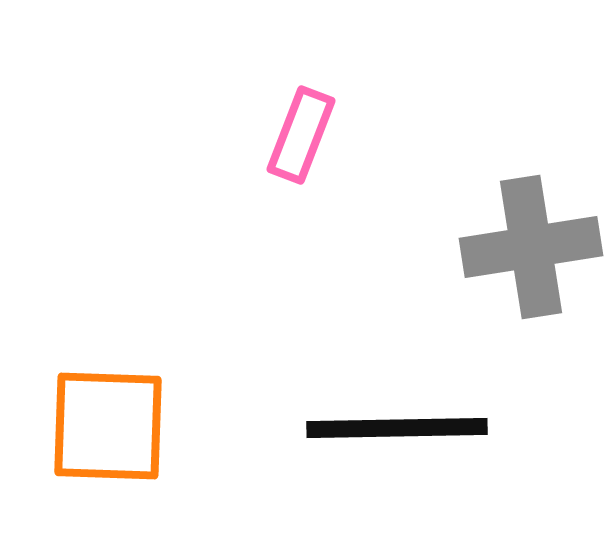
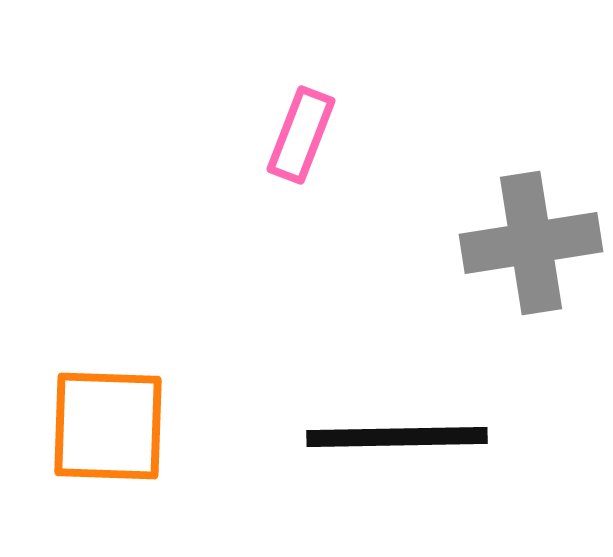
gray cross: moved 4 px up
black line: moved 9 px down
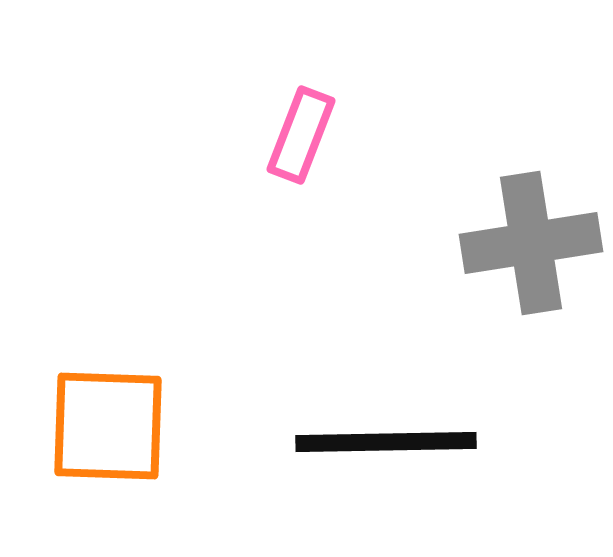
black line: moved 11 px left, 5 px down
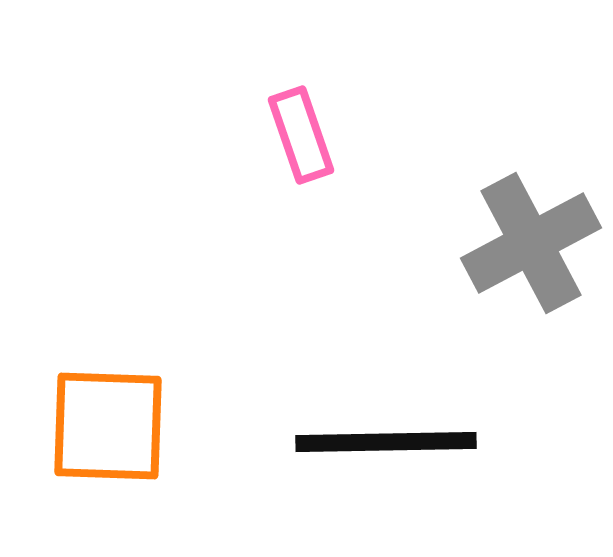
pink rectangle: rotated 40 degrees counterclockwise
gray cross: rotated 19 degrees counterclockwise
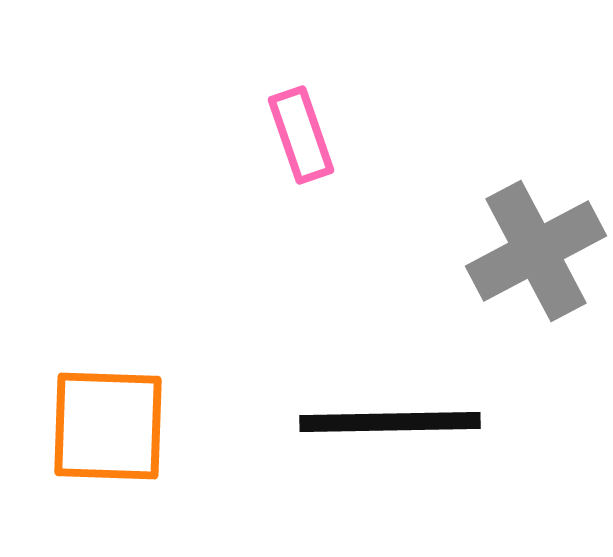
gray cross: moved 5 px right, 8 px down
black line: moved 4 px right, 20 px up
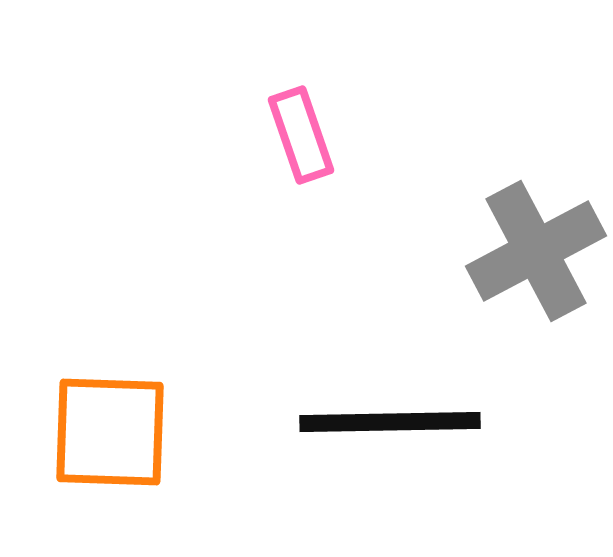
orange square: moved 2 px right, 6 px down
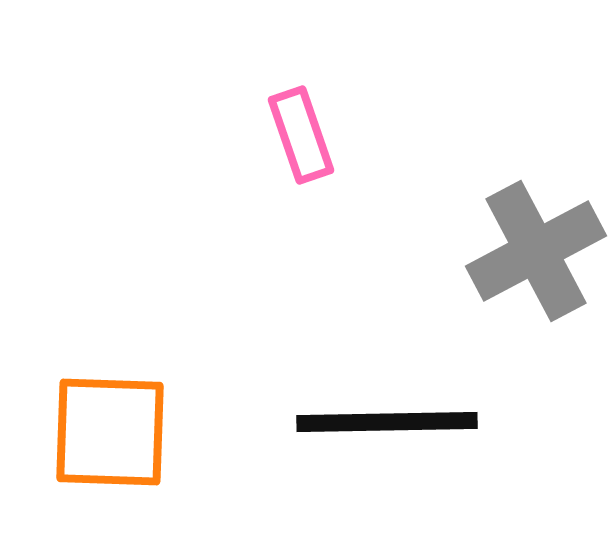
black line: moved 3 px left
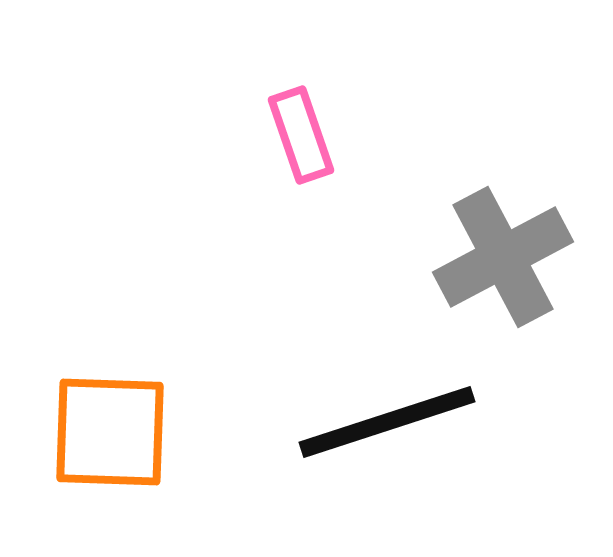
gray cross: moved 33 px left, 6 px down
black line: rotated 17 degrees counterclockwise
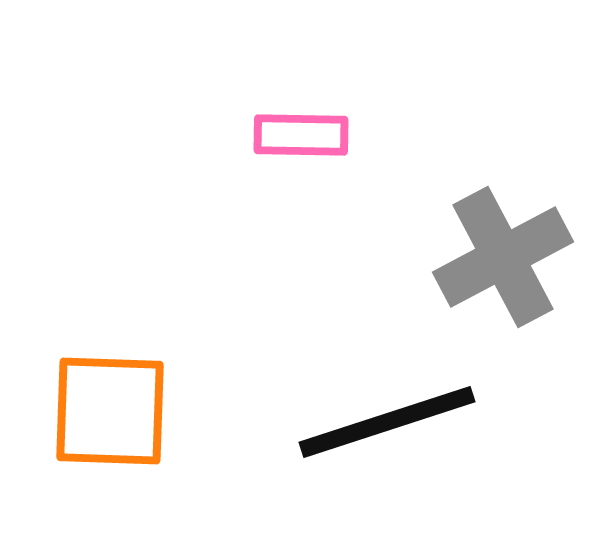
pink rectangle: rotated 70 degrees counterclockwise
orange square: moved 21 px up
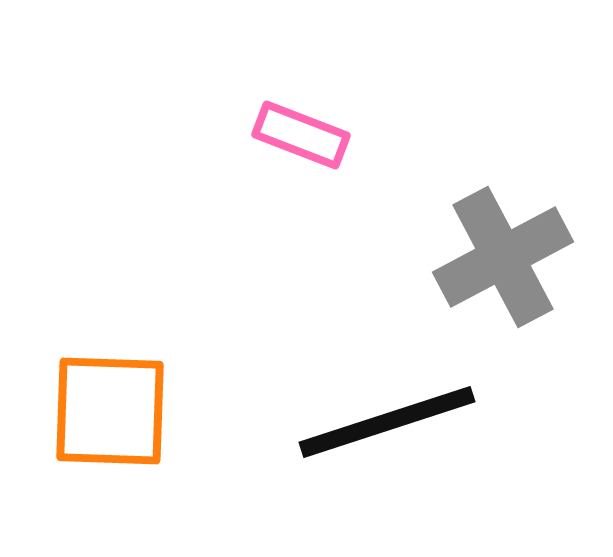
pink rectangle: rotated 20 degrees clockwise
